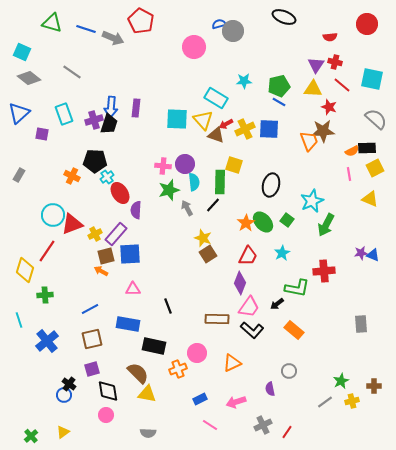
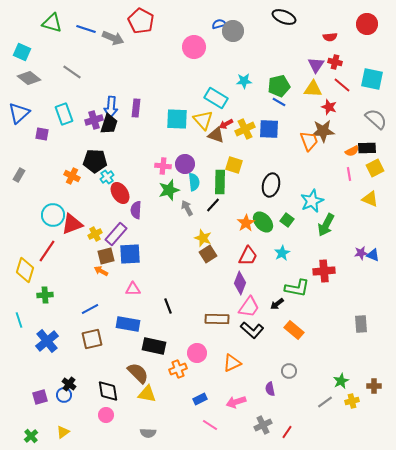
purple square at (92, 369): moved 52 px left, 28 px down
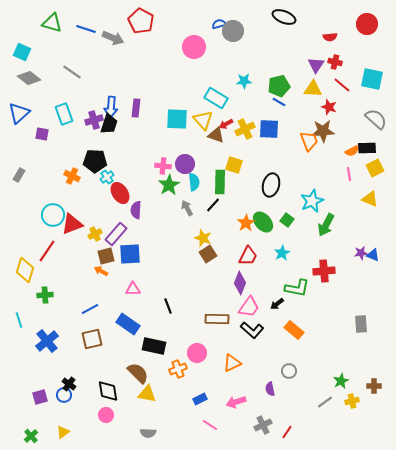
green star at (169, 190): moved 5 px up; rotated 15 degrees counterclockwise
blue rectangle at (128, 324): rotated 25 degrees clockwise
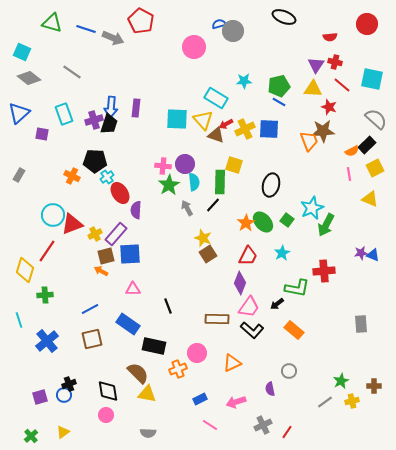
black rectangle at (367, 148): moved 3 px up; rotated 42 degrees counterclockwise
cyan star at (312, 201): moved 7 px down
black cross at (69, 384): rotated 32 degrees clockwise
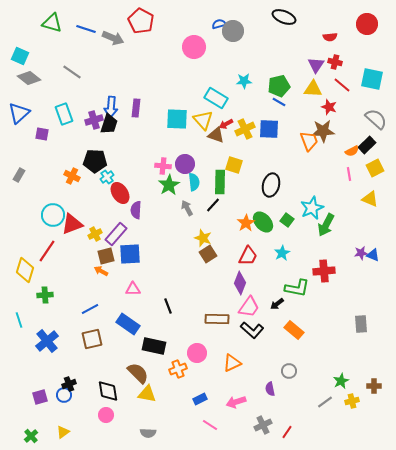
cyan square at (22, 52): moved 2 px left, 4 px down
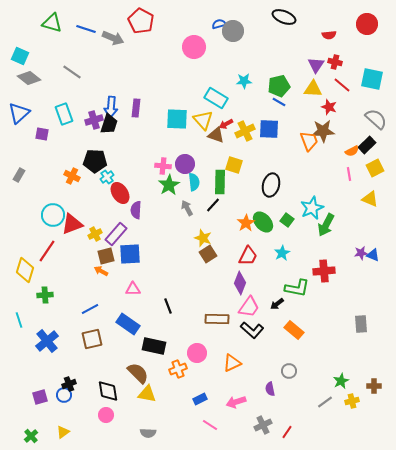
red semicircle at (330, 37): moved 1 px left, 2 px up
yellow cross at (245, 129): moved 2 px down
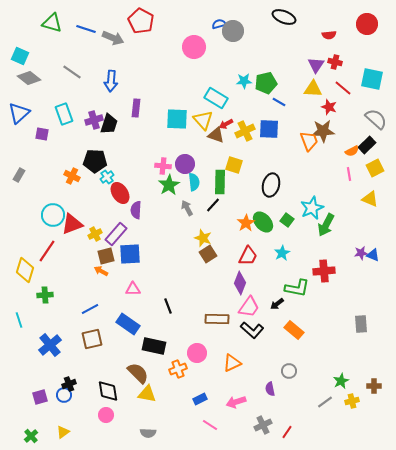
red line at (342, 85): moved 1 px right, 3 px down
green pentagon at (279, 86): moved 13 px left, 3 px up
blue arrow at (111, 107): moved 26 px up
blue cross at (47, 341): moved 3 px right, 4 px down
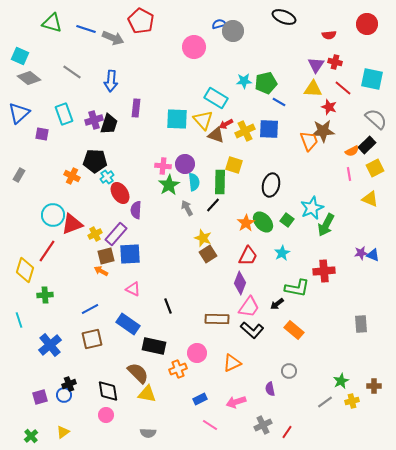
pink triangle at (133, 289): rotated 28 degrees clockwise
